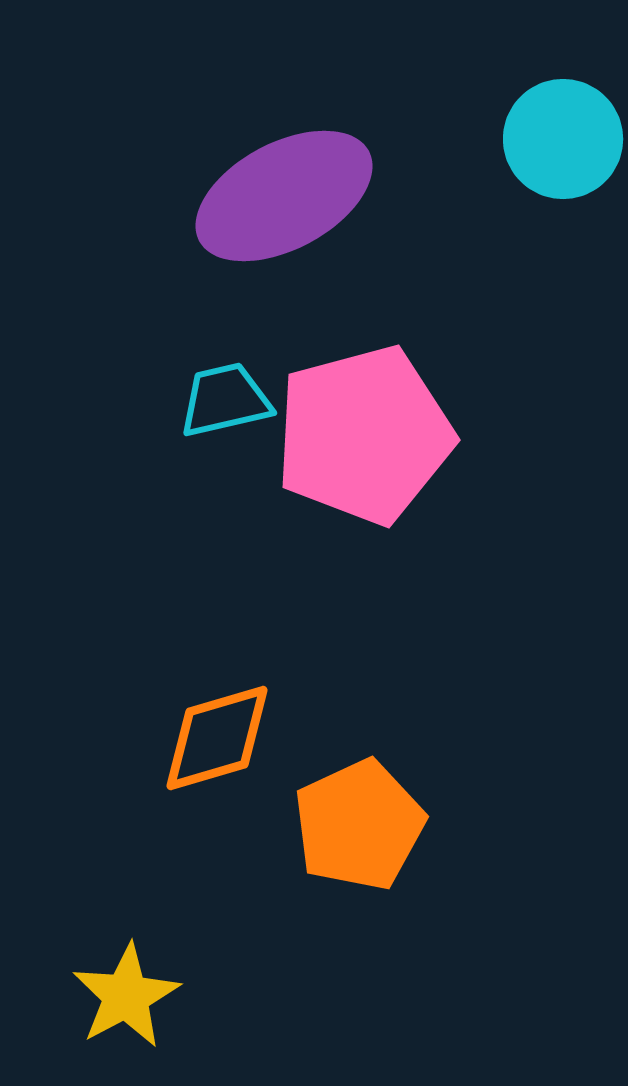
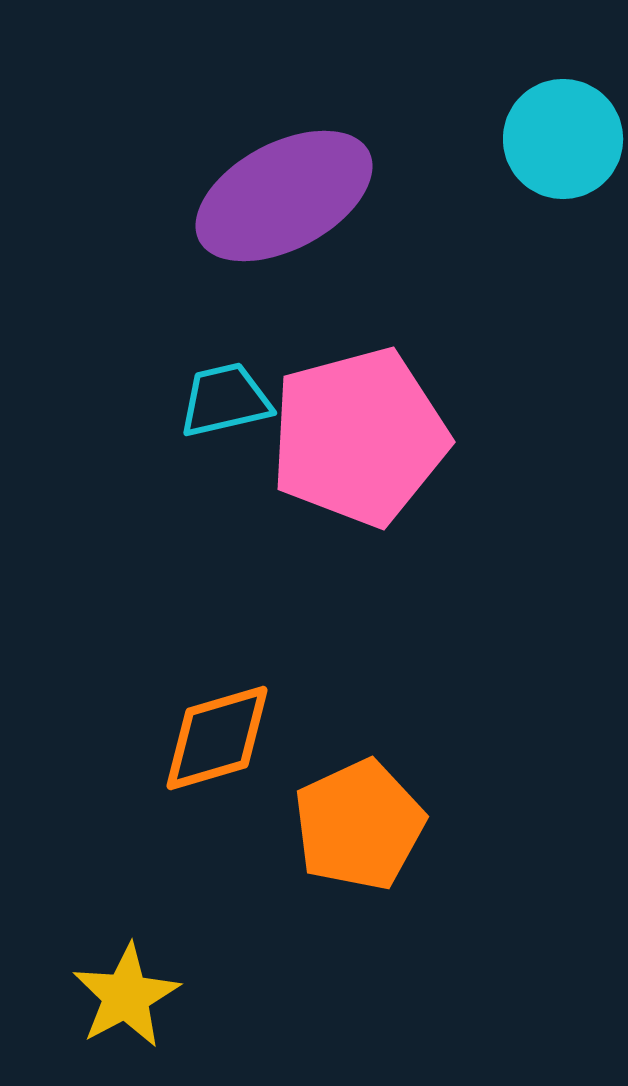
pink pentagon: moved 5 px left, 2 px down
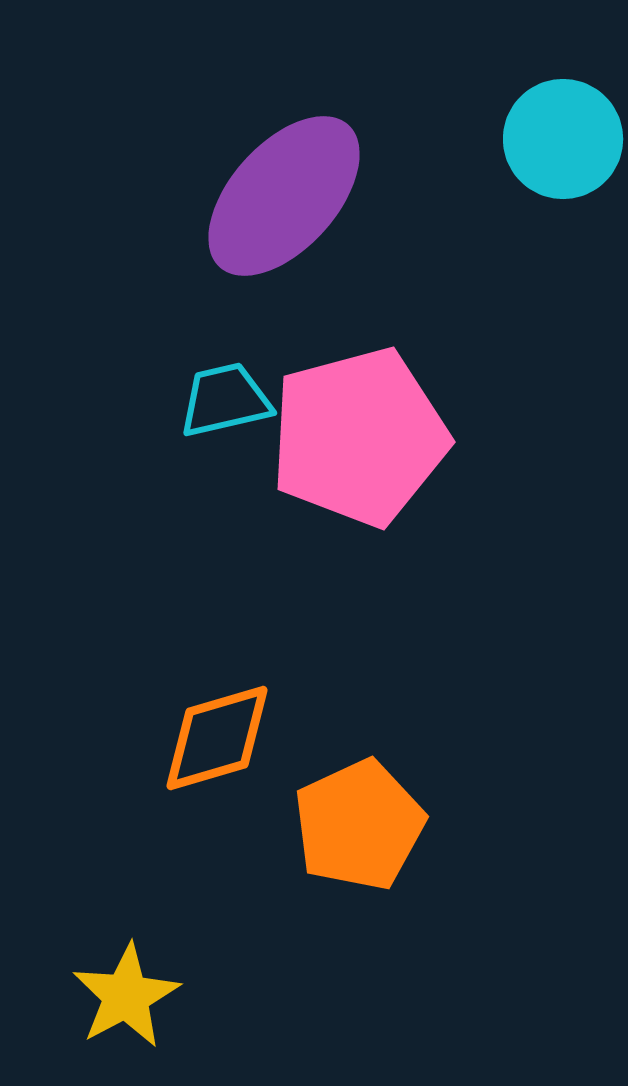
purple ellipse: rotated 20 degrees counterclockwise
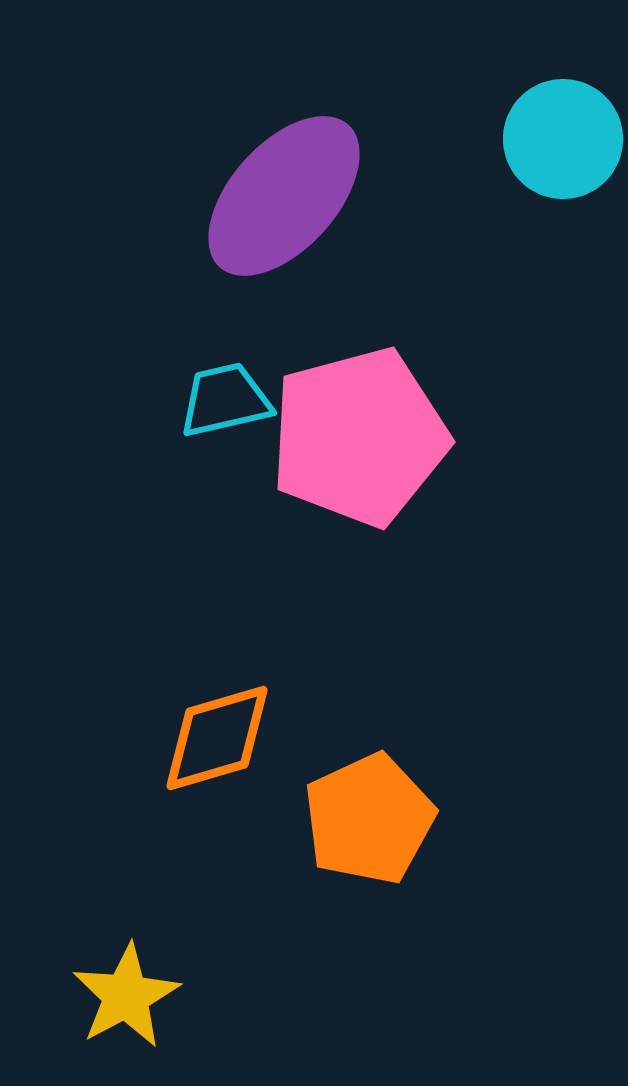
orange pentagon: moved 10 px right, 6 px up
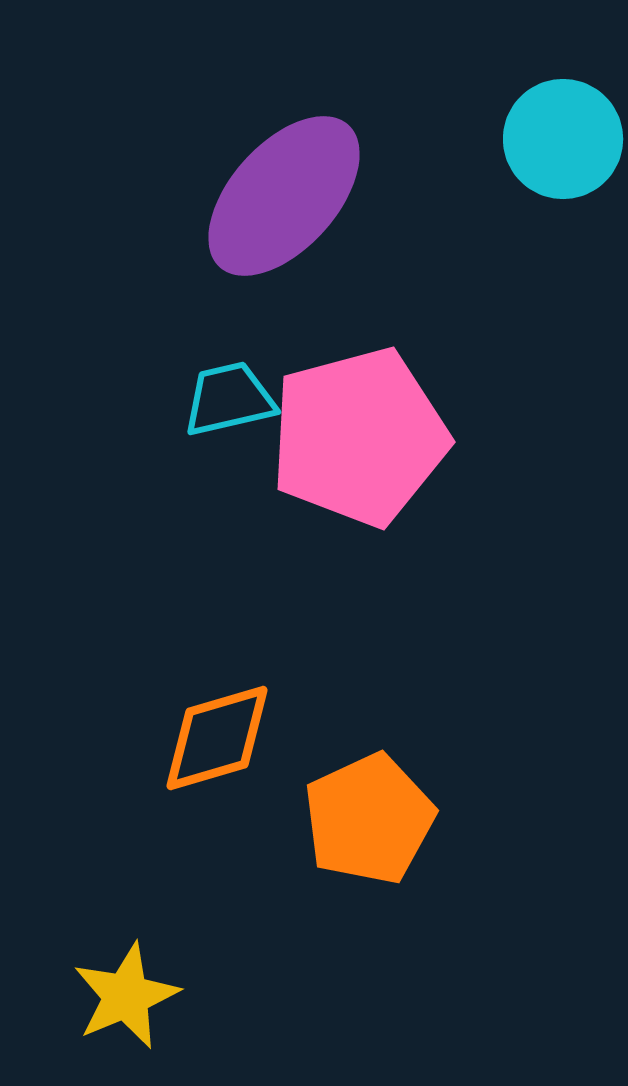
cyan trapezoid: moved 4 px right, 1 px up
yellow star: rotated 5 degrees clockwise
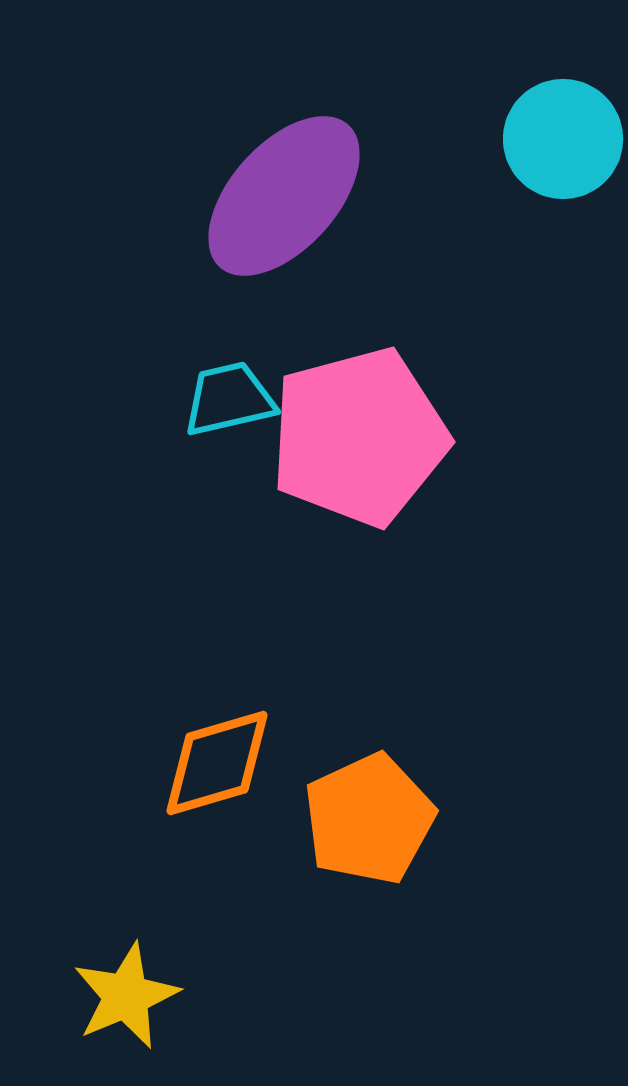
orange diamond: moved 25 px down
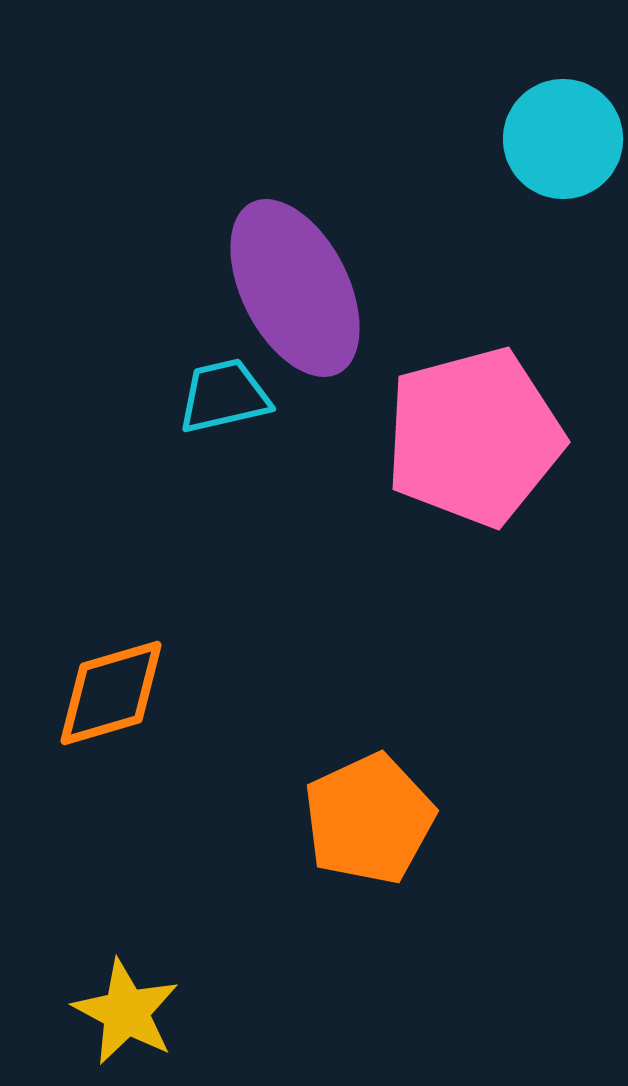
purple ellipse: moved 11 px right, 92 px down; rotated 69 degrees counterclockwise
cyan trapezoid: moved 5 px left, 3 px up
pink pentagon: moved 115 px right
orange diamond: moved 106 px left, 70 px up
yellow star: moved 16 px down; rotated 21 degrees counterclockwise
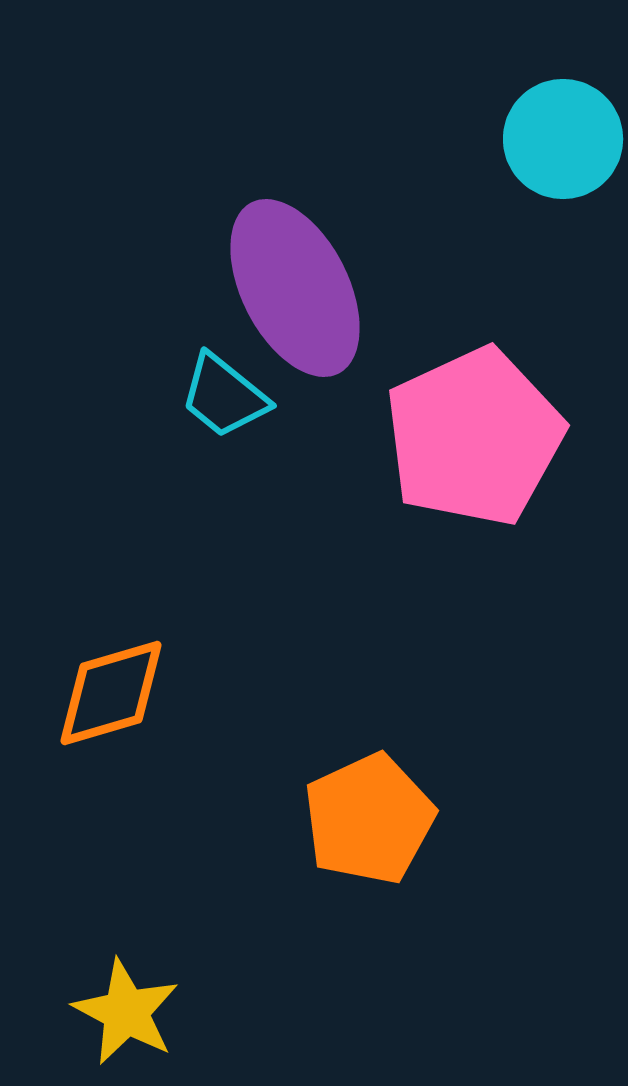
cyan trapezoid: rotated 128 degrees counterclockwise
pink pentagon: rotated 10 degrees counterclockwise
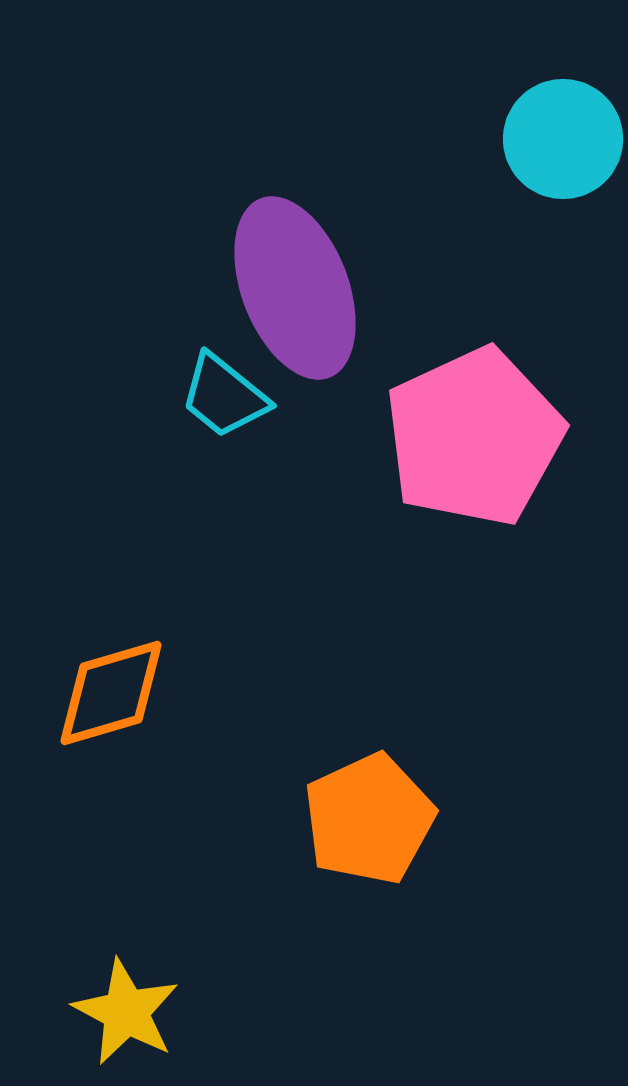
purple ellipse: rotated 6 degrees clockwise
